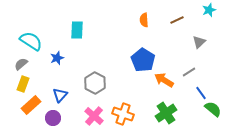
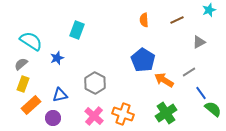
cyan rectangle: rotated 18 degrees clockwise
gray triangle: rotated 16 degrees clockwise
blue triangle: rotated 35 degrees clockwise
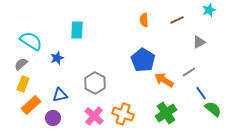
cyan rectangle: rotated 18 degrees counterclockwise
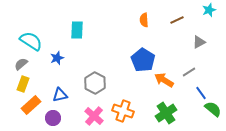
orange cross: moved 3 px up
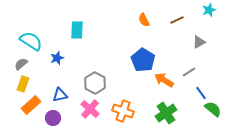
orange semicircle: rotated 24 degrees counterclockwise
pink cross: moved 4 px left, 7 px up
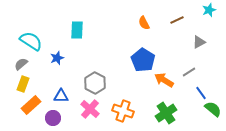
orange semicircle: moved 3 px down
blue triangle: moved 1 px right, 1 px down; rotated 14 degrees clockwise
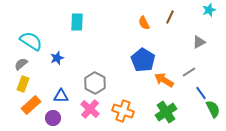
brown line: moved 7 px left, 3 px up; rotated 40 degrees counterclockwise
cyan rectangle: moved 8 px up
green semicircle: rotated 24 degrees clockwise
green cross: moved 1 px up
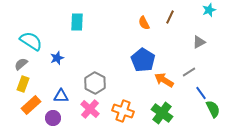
green cross: moved 4 px left, 1 px down; rotated 20 degrees counterclockwise
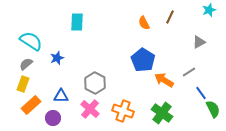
gray semicircle: moved 5 px right
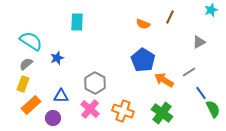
cyan star: moved 2 px right
orange semicircle: moved 1 px left, 1 px down; rotated 40 degrees counterclockwise
